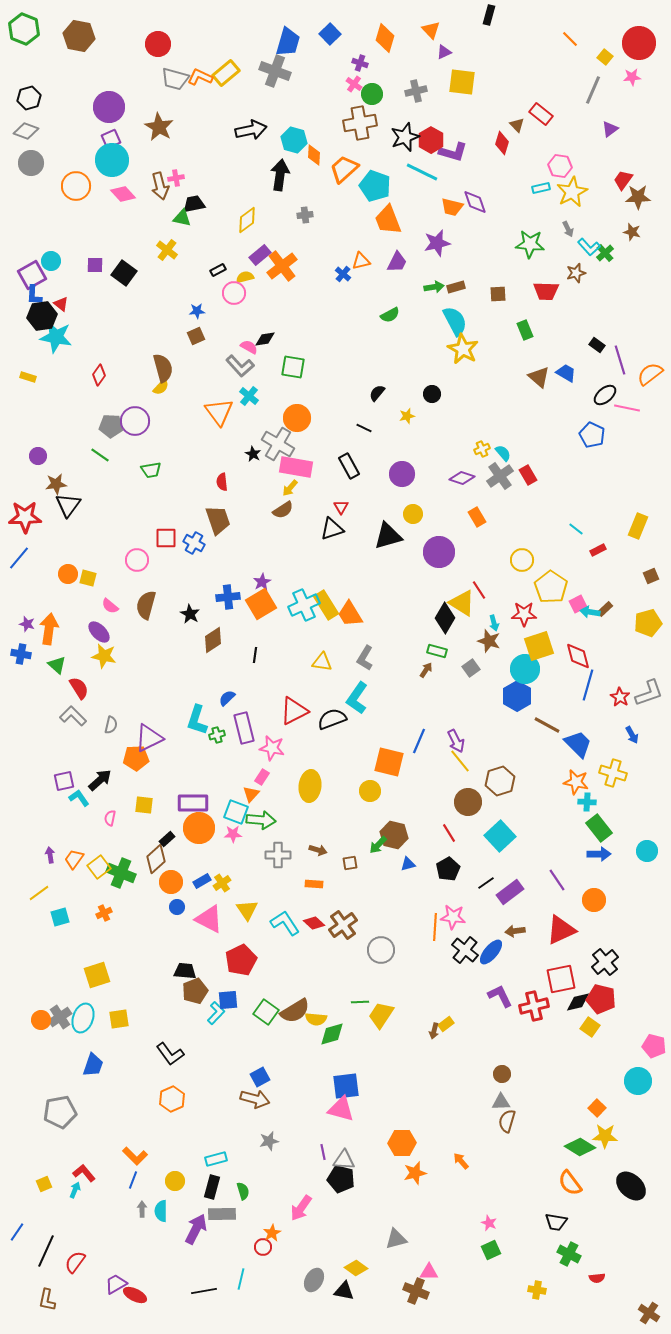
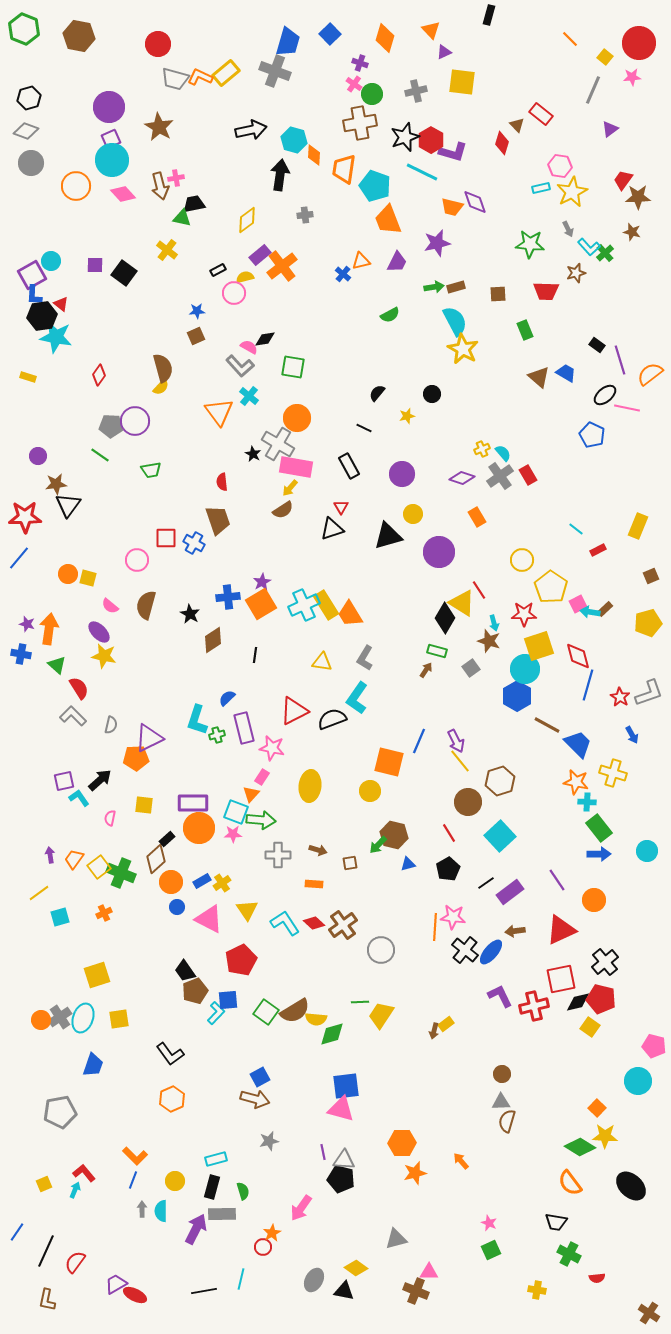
orange trapezoid at (344, 169): rotated 40 degrees counterclockwise
black trapezoid at (185, 971): rotated 130 degrees counterclockwise
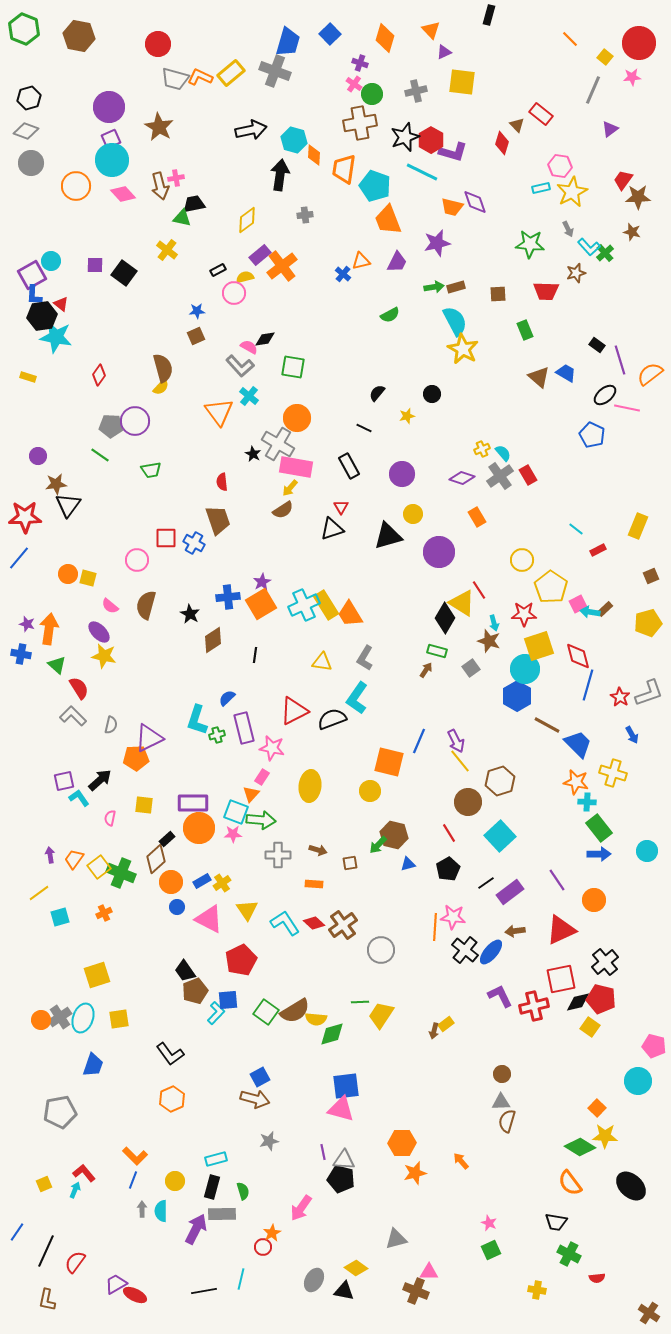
yellow rectangle at (226, 73): moved 5 px right
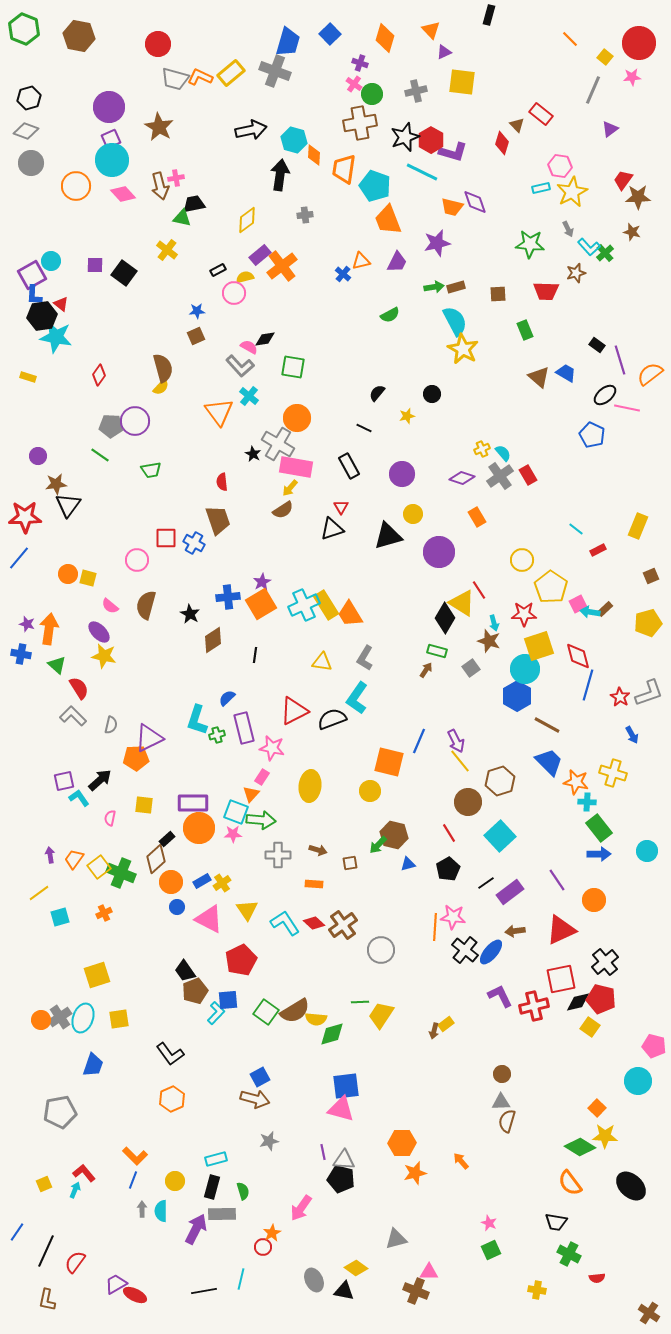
blue trapezoid at (578, 744): moved 29 px left, 18 px down
gray ellipse at (314, 1280): rotated 55 degrees counterclockwise
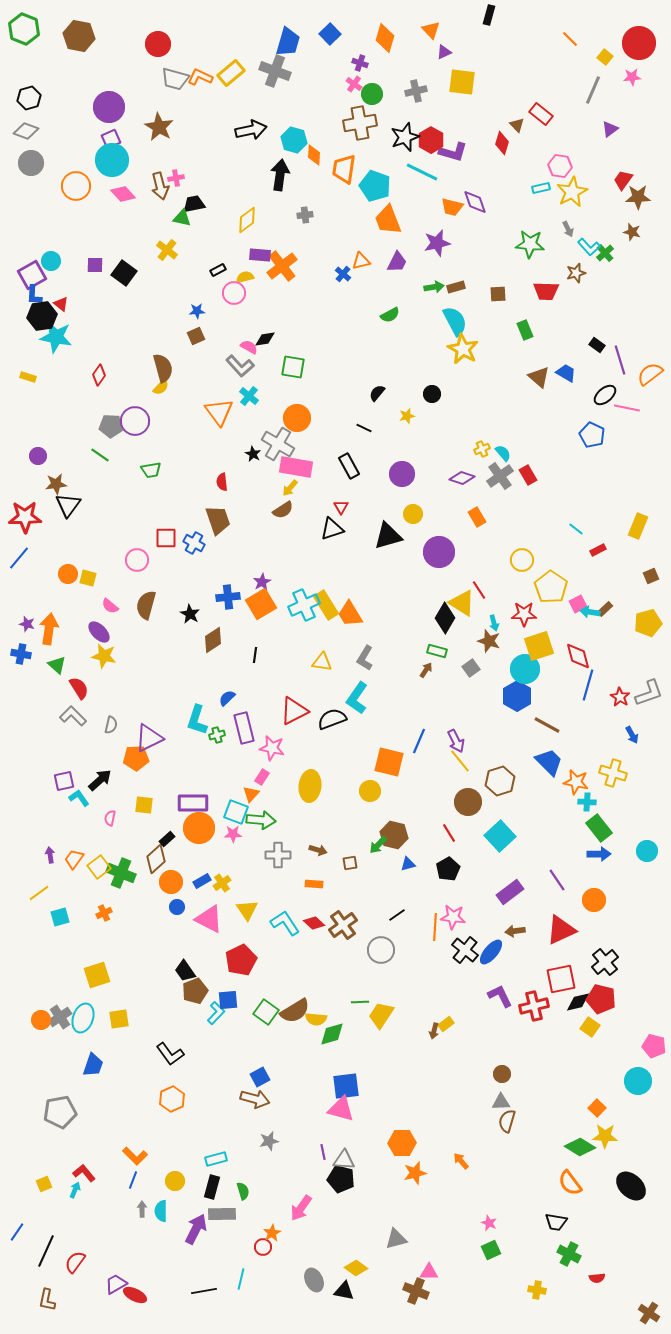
purple rectangle at (260, 255): rotated 45 degrees clockwise
black line at (486, 883): moved 89 px left, 32 px down
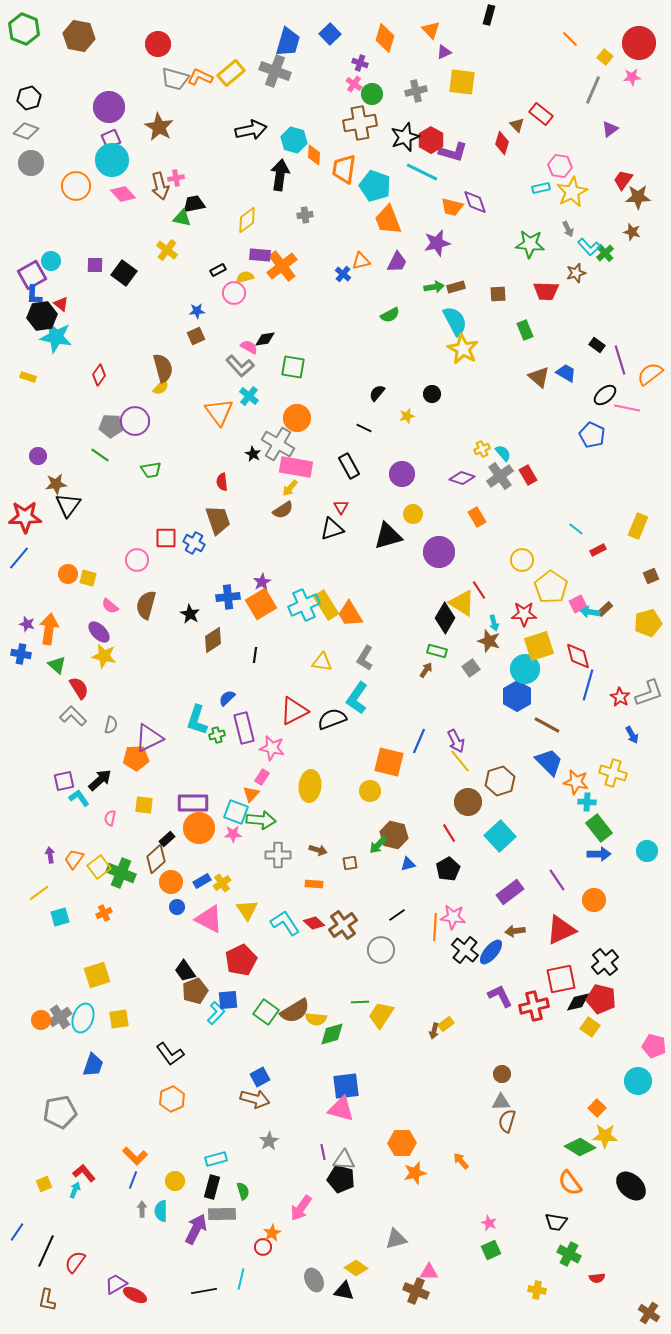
gray star at (269, 1141): rotated 18 degrees counterclockwise
